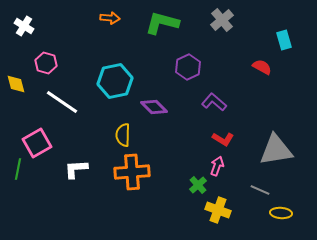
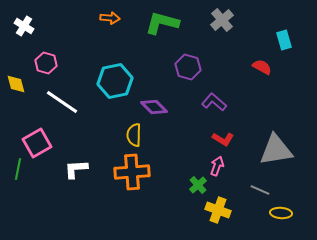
purple hexagon: rotated 20 degrees counterclockwise
yellow semicircle: moved 11 px right
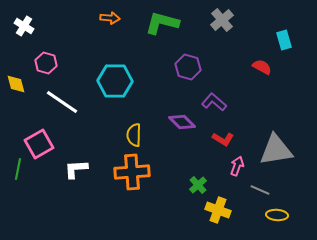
cyan hexagon: rotated 12 degrees clockwise
purple diamond: moved 28 px right, 15 px down
pink square: moved 2 px right, 1 px down
pink arrow: moved 20 px right
yellow ellipse: moved 4 px left, 2 px down
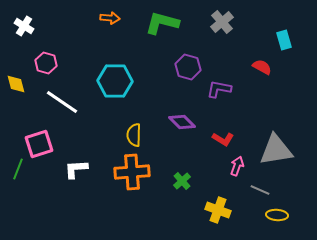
gray cross: moved 2 px down
purple L-shape: moved 5 px right, 13 px up; rotated 30 degrees counterclockwise
pink square: rotated 12 degrees clockwise
green line: rotated 10 degrees clockwise
green cross: moved 16 px left, 4 px up
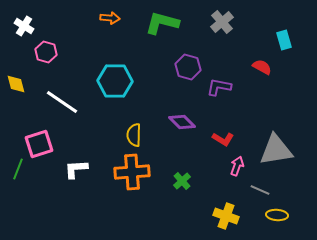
pink hexagon: moved 11 px up
purple L-shape: moved 2 px up
yellow cross: moved 8 px right, 6 px down
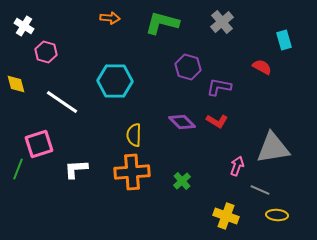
red L-shape: moved 6 px left, 18 px up
gray triangle: moved 3 px left, 2 px up
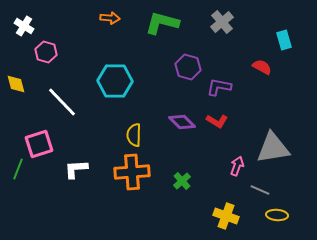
white line: rotated 12 degrees clockwise
